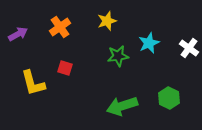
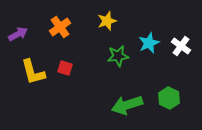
white cross: moved 8 px left, 2 px up
yellow L-shape: moved 11 px up
green arrow: moved 5 px right, 1 px up
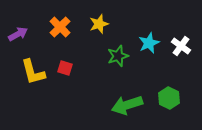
yellow star: moved 8 px left, 3 px down
orange cross: rotated 10 degrees counterclockwise
green star: rotated 10 degrees counterclockwise
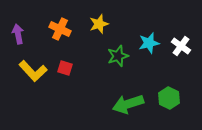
orange cross: moved 2 px down; rotated 20 degrees counterclockwise
purple arrow: rotated 72 degrees counterclockwise
cyan star: rotated 10 degrees clockwise
yellow L-shape: moved 1 px up; rotated 28 degrees counterclockwise
green arrow: moved 1 px right, 1 px up
